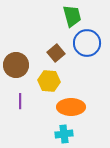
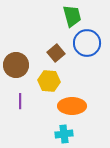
orange ellipse: moved 1 px right, 1 px up
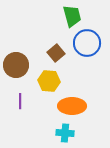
cyan cross: moved 1 px right, 1 px up; rotated 12 degrees clockwise
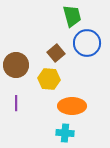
yellow hexagon: moved 2 px up
purple line: moved 4 px left, 2 px down
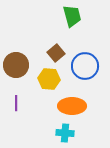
blue circle: moved 2 px left, 23 px down
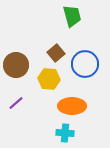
blue circle: moved 2 px up
purple line: rotated 49 degrees clockwise
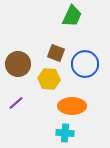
green trapezoid: rotated 40 degrees clockwise
brown square: rotated 30 degrees counterclockwise
brown circle: moved 2 px right, 1 px up
